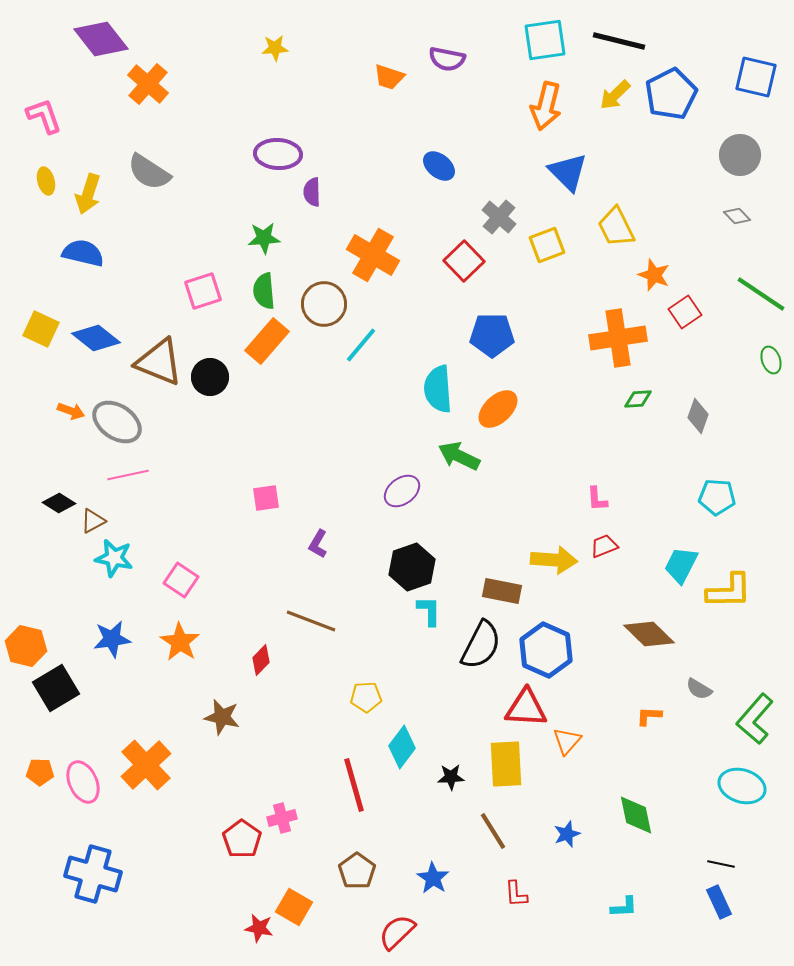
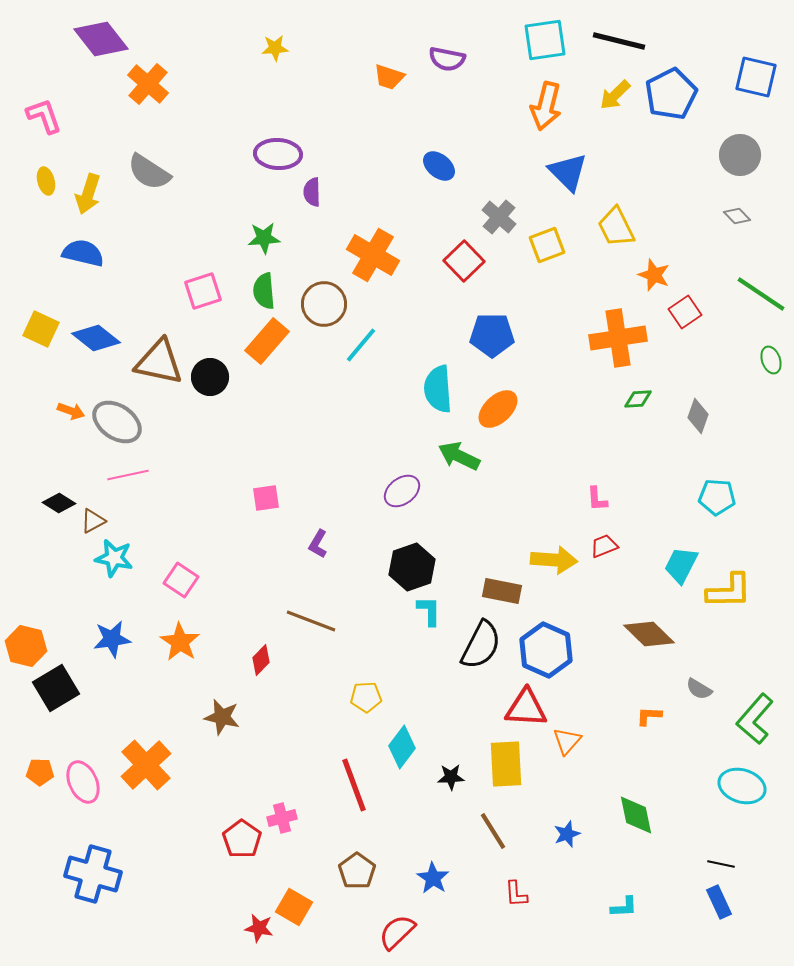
brown triangle at (159, 362): rotated 10 degrees counterclockwise
red line at (354, 785): rotated 4 degrees counterclockwise
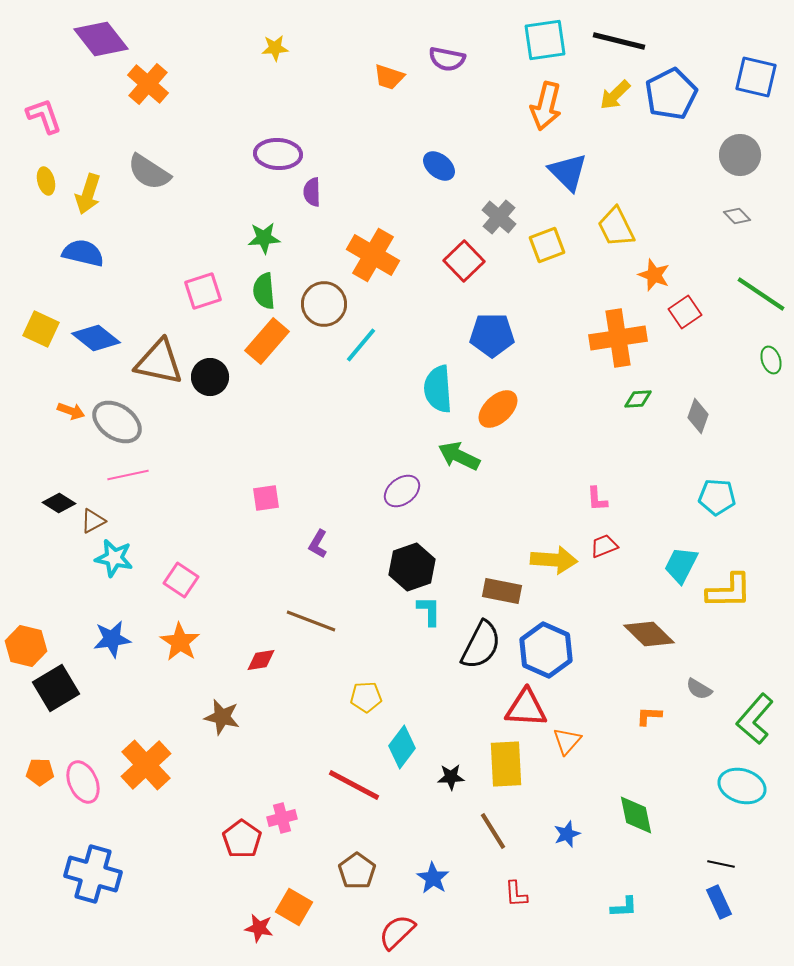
red diamond at (261, 660): rotated 36 degrees clockwise
red line at (354, 785): rotated 42 degrees counterclockwise
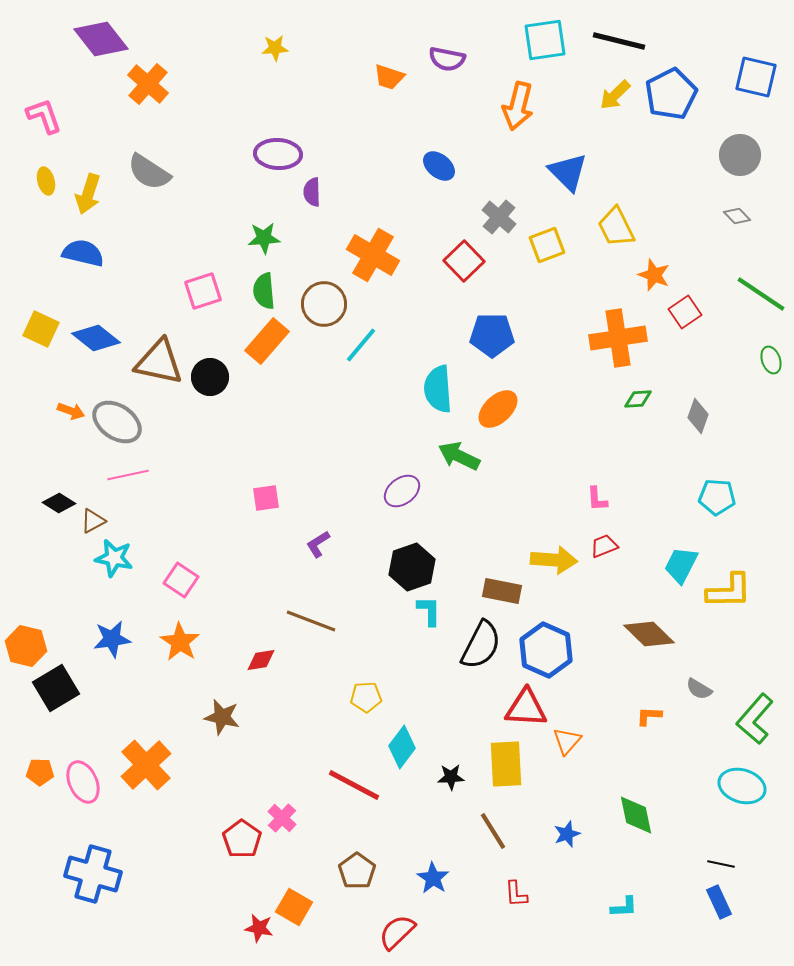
orange arrow at (546, 106): moved 28 px left
purple L-shape at (318, 544): rotated 28 degrees clockwise
pink cross at (282, 818): rotated 32 degrees counterclockwise
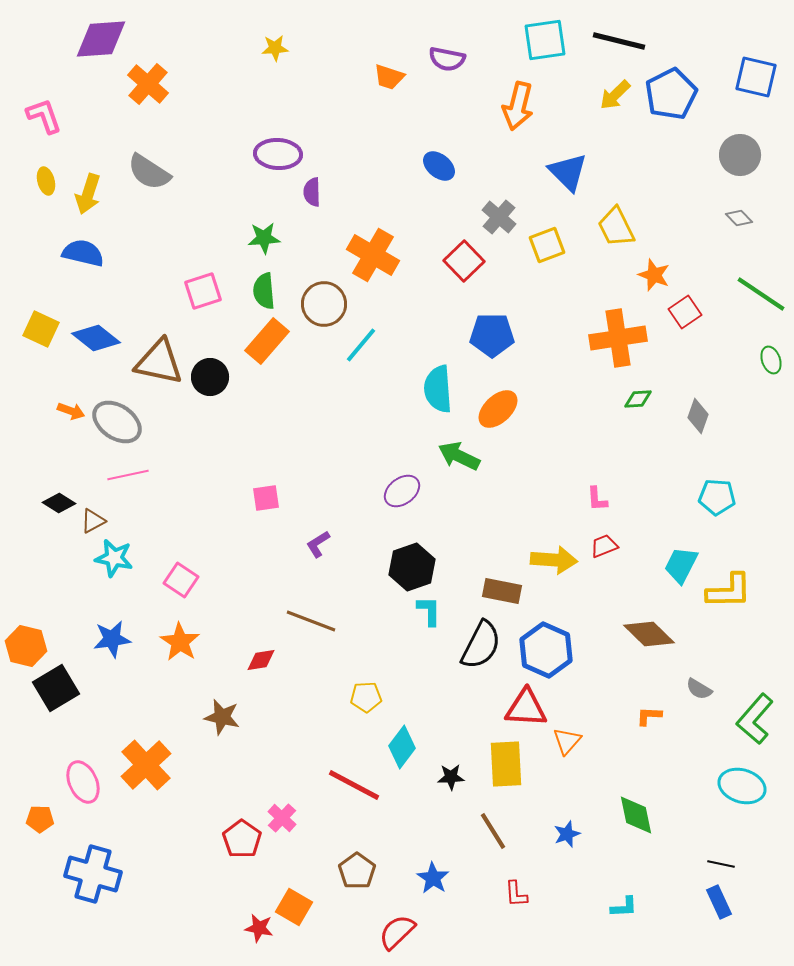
purple diamond at (101, 39): rotated 56 degrees counterclockwise
gray diamond at (737, 216): moved 2 px right, 2 px down
orange pentagon at (40, 772): moved 47 px down
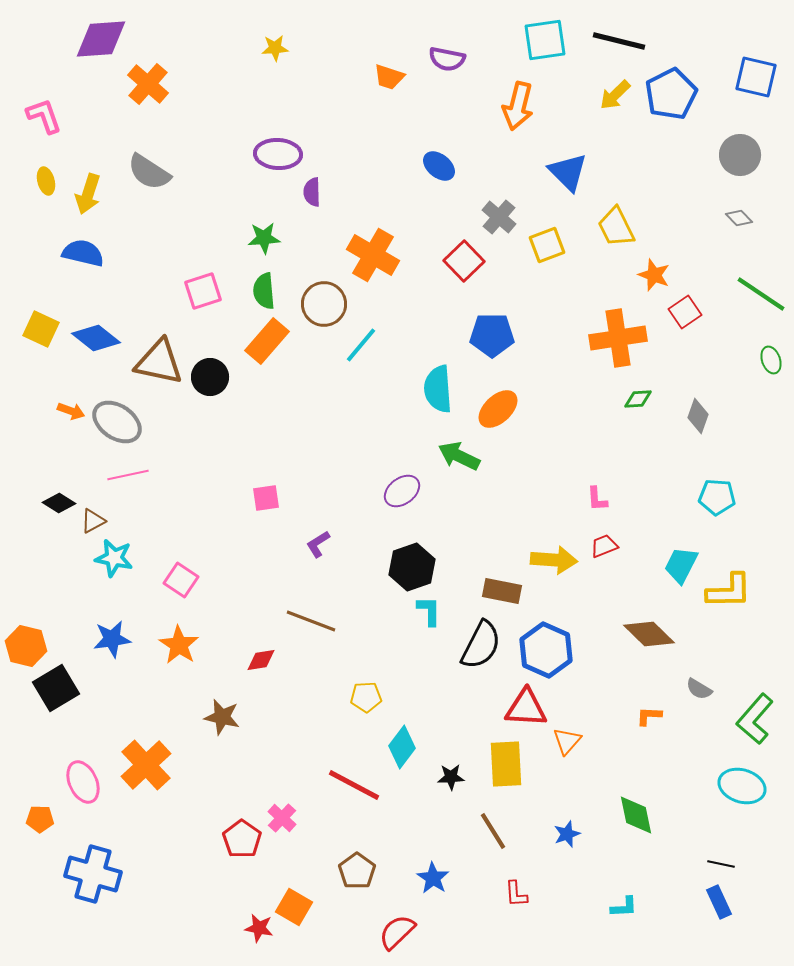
orange star at (180, 642): moved 1 px left, 3 px down
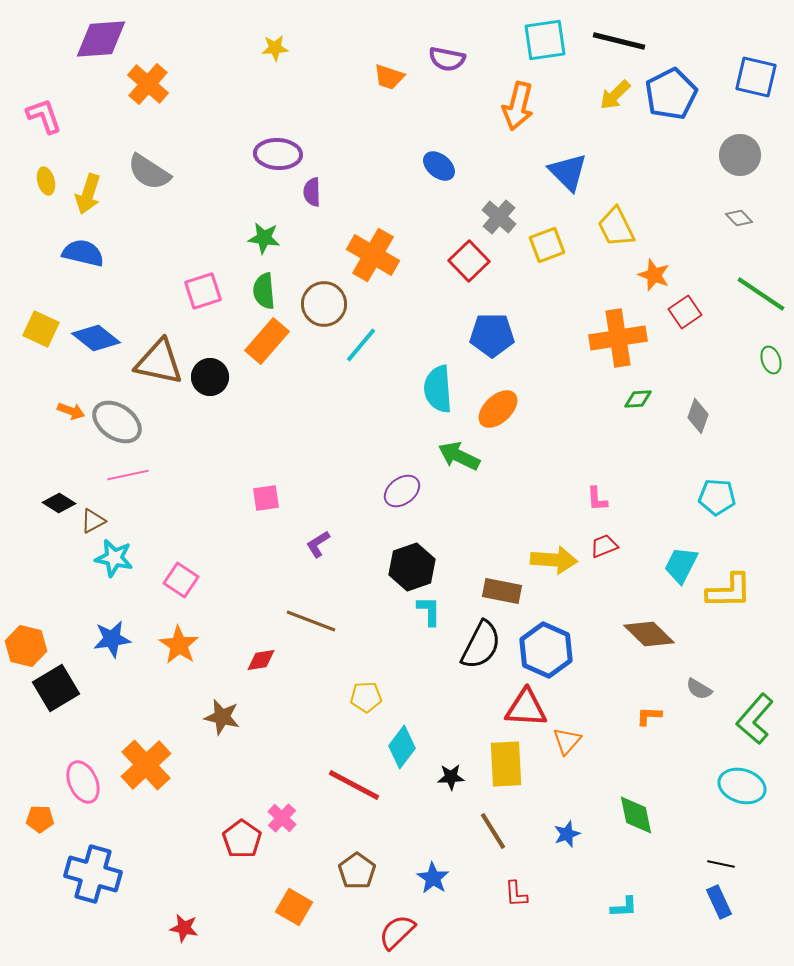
green star at (264, 238): rotated 12 degrees clockwise
red square at (464, 261): moved 5 px right
red star at (259, 928): moved 75 px left
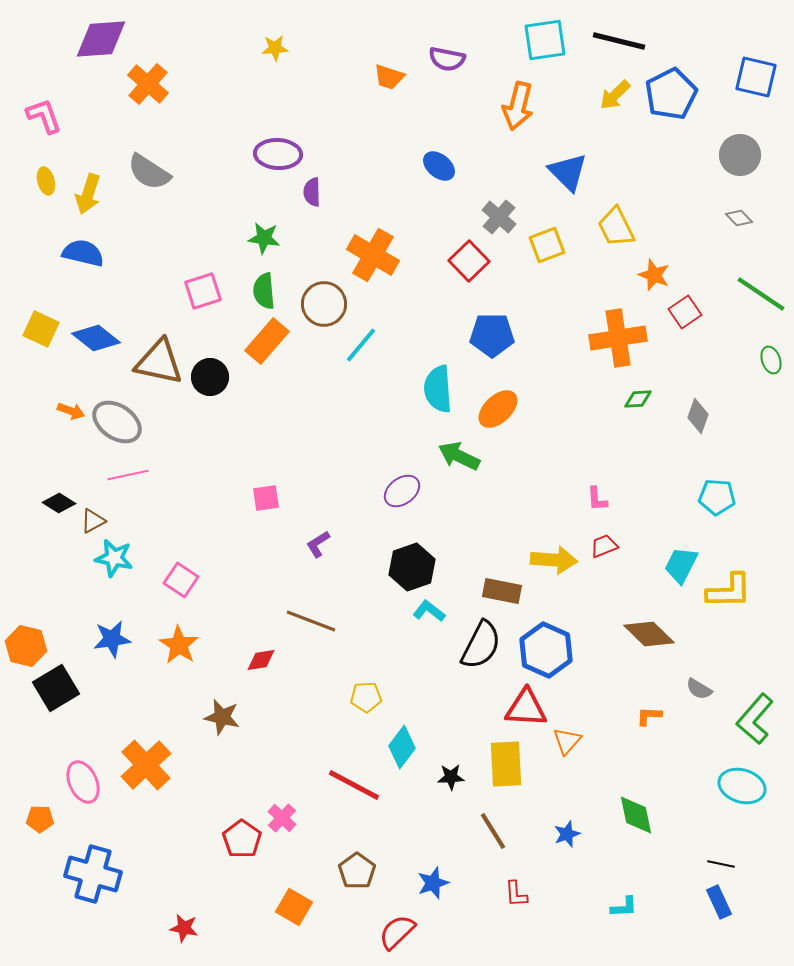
cyan L-shape at (429, 611): rotated 52 degrees counterclockwise
blue star at (433, 878): moved 5 px down; rotated 20 degrees clockwise
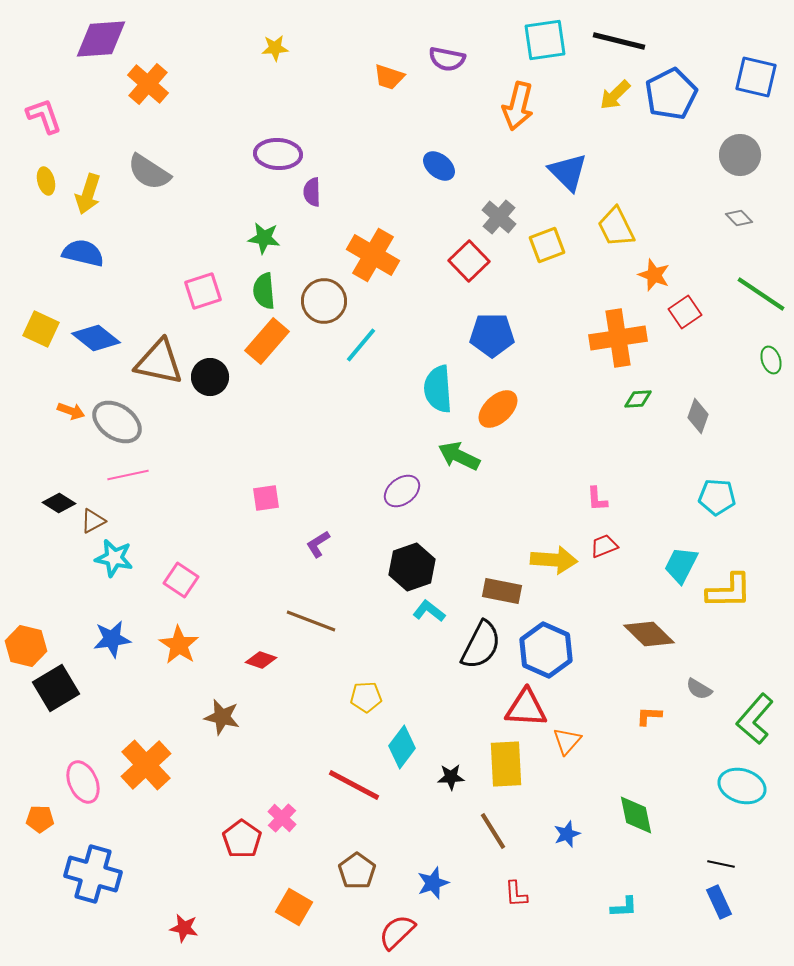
brown circle at (324, 304): moved 3 px up
red diamond at (261, 660): rotated 28 degrees clockwise
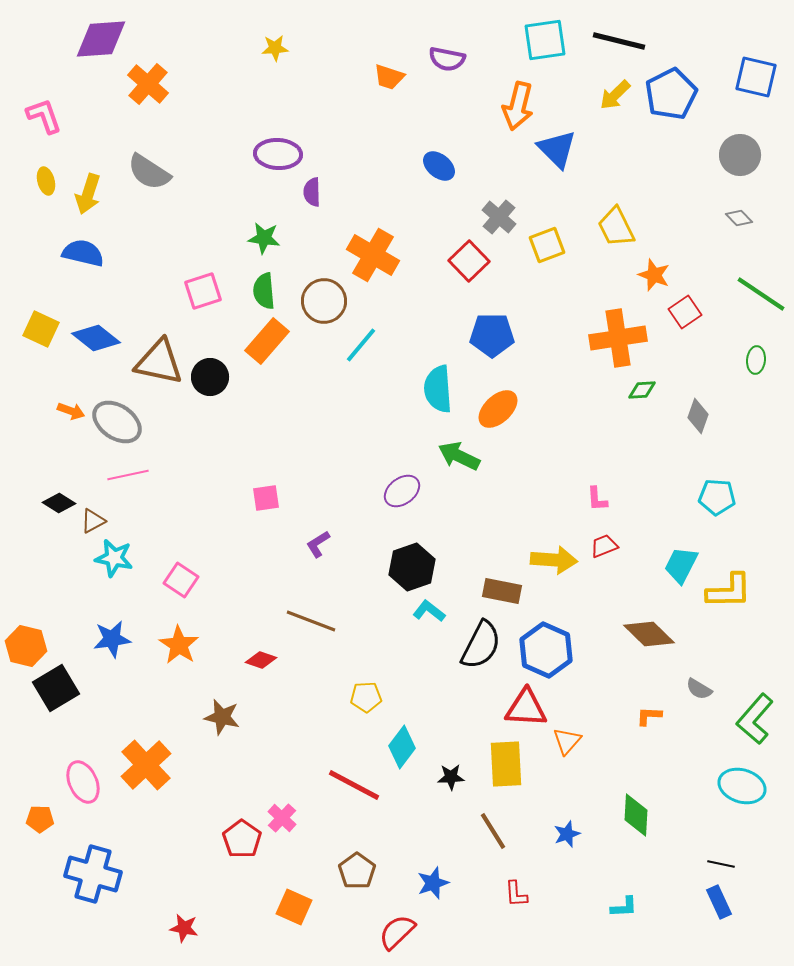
blue triangle at (568, 172): moved 11 px left, 23 px up
green ellipse at (771, 360): moved 15 px left; rotated 24 degrees clockwise
green diamond at (638, 399): moved 4 px right, 9 px up
green diamond at (636, 815): rotated 15 degrees clockwise
orange square at (294, 907): rotated 6 degrees counterclockwise
